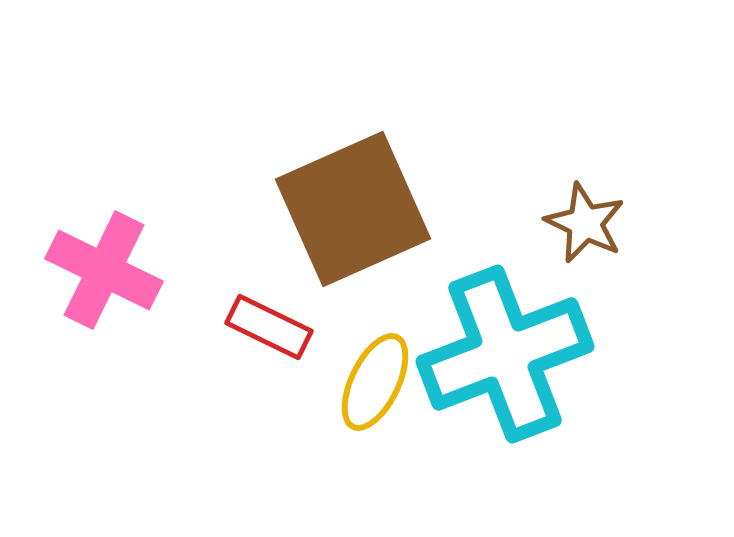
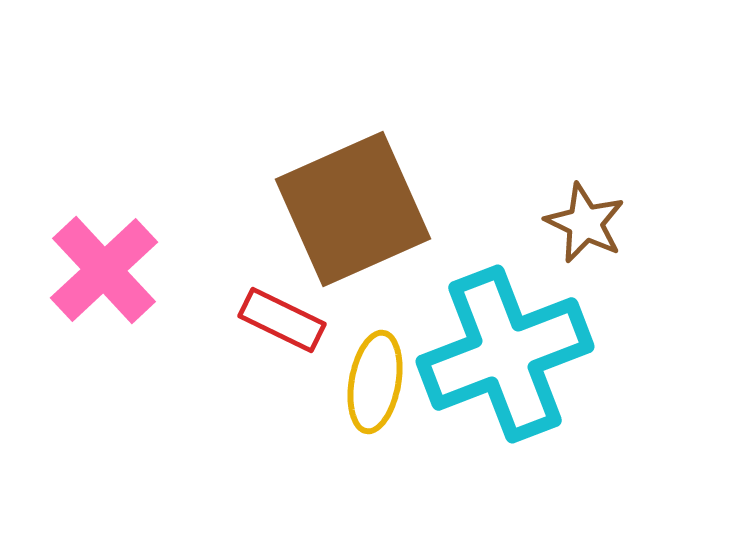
pink cross: rotated 21 degrees clockwise
red rectangle: moved 13 px right, 7 px up
yellow ellipse: rotated 16 degrees counterclockwise
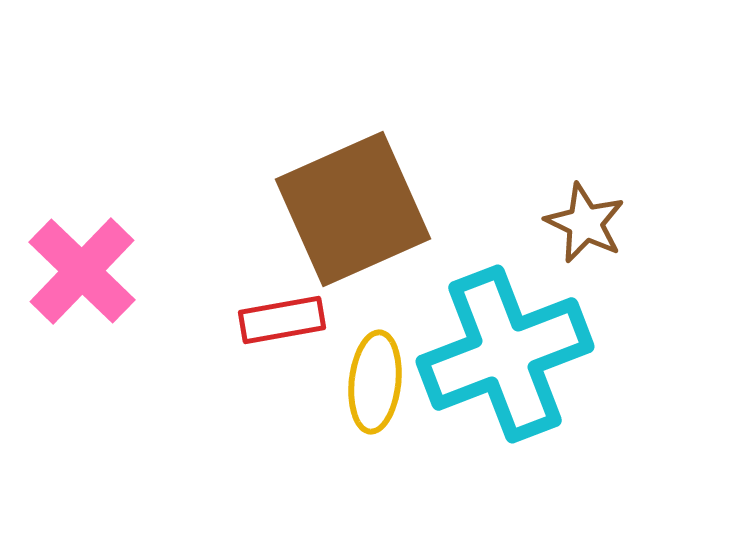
pink cross: moved 22 px left, 1 px down; rotated 3 degrees counterclockwise
red rectangle: rotated 36 degrees counterclockwise
yellow ellipse: rotated 4 degrees counterclockwise
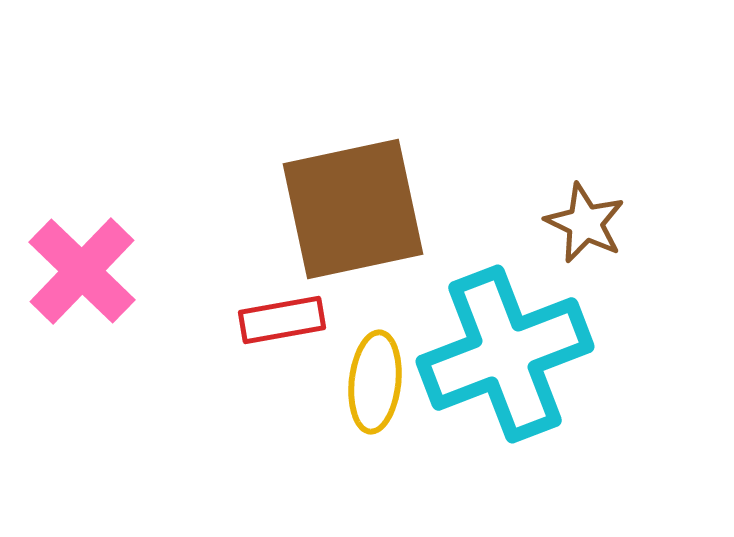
brown square: rotated 12 degrees clockwise
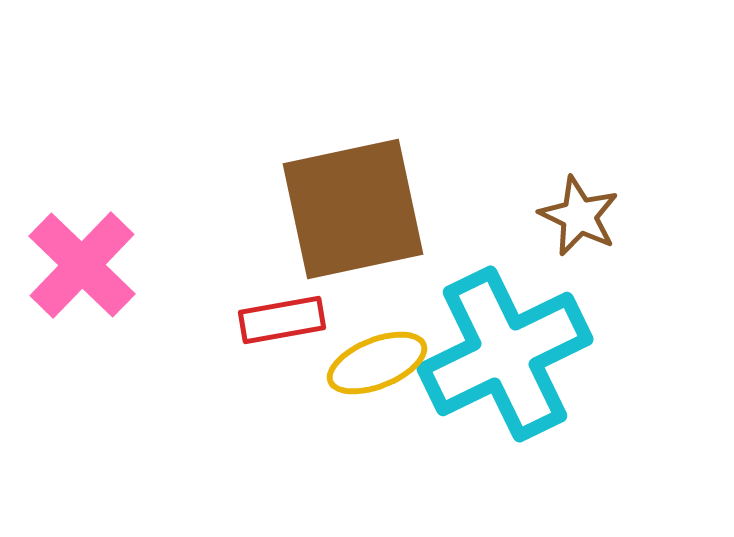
brown star: moved 6 px left, 7 px up
pink cross: moved 6 px up
cyan cross: rotated 5 degrees counterclockwise
yellow ellipse: moved 2 px right, 19 px up; rotated 62 degrees clockwise
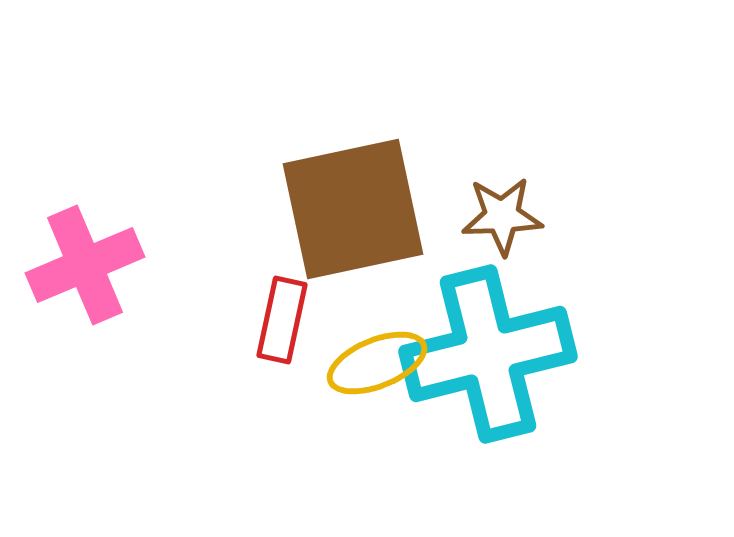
brown star: moved 77 px left; rotated 28 degrees counterclockwise
pink cross: moved 3 px right; rotated 23 degrees clockwise
red rectangle: rotated 68 degrees counterclockwise
cyan cross: moved 17 px left; rotated 12 degrees clockwise
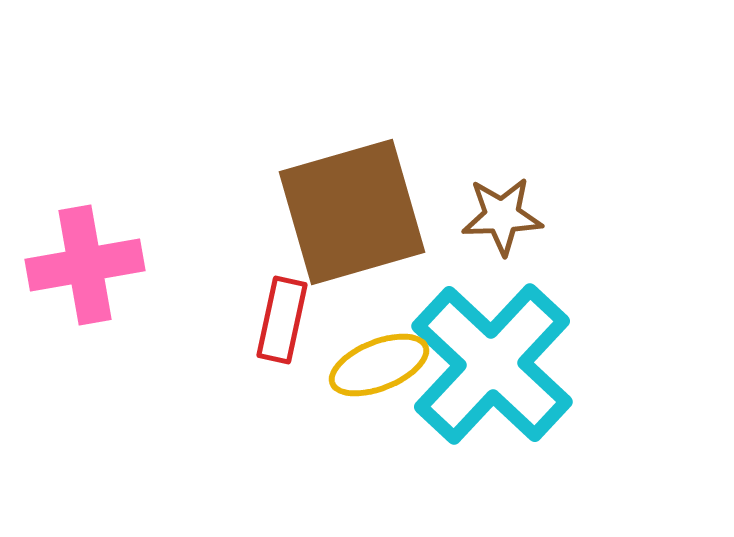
brown square: moved 1 px left, 3 px down; rotated 4 degrees counterclockwise
pink cross: rotated 13 degrees clockwise
cyan cross: moved 4 px right, 10 px down; rotated 33 degrees counterclockwise
yellow ellipse: moved 2 px right, 2 px down
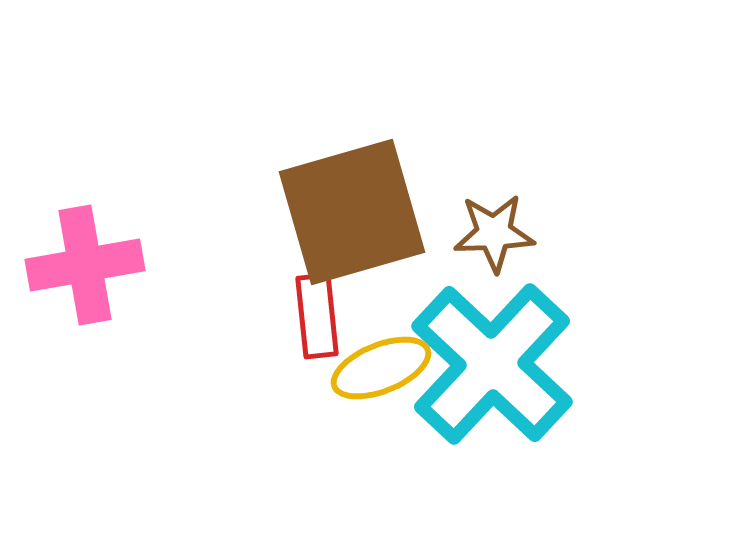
brown star: moved 8 px left, 17 px down
red rectangle: moved 35 px right, 4 px up; rotated 18 degrees counterclockwise
yellow ellipse: moved 2 px right, 3 px down
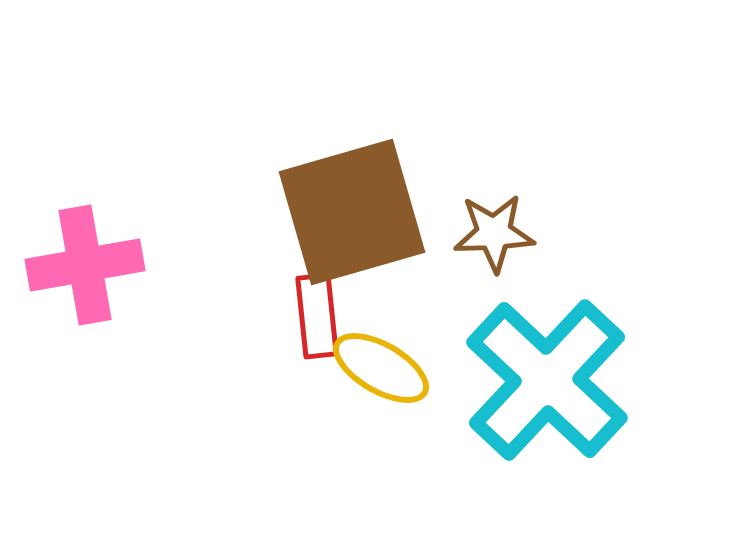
cyan cross: moved 55 px right, 16 px down
yellow ellipse: rotated 52 degrees clockwise
